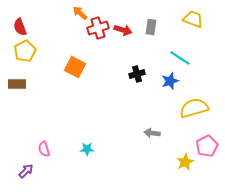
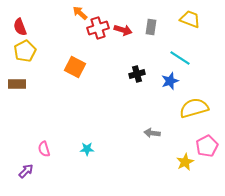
yellow trapezoid: moved 3 px left
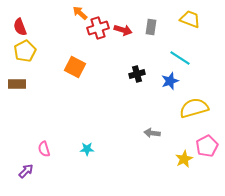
yellow star: moved 1 px left, 3 px up
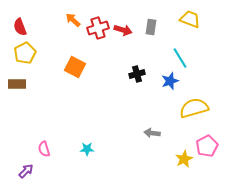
orange arrow: moved 7 px left, 7 px down
yellow pentagon: moved 2 px down
cyan line: rotated 25 degrees clockwise
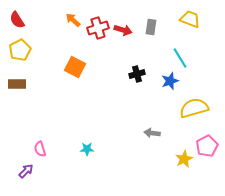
red semicircle: moved 3 px left, 7 px up; rotated 12 degrees counterclockwise
yellow pentagon: moved 5 px left, 3 px up
pink semicircle: moved 4 px left
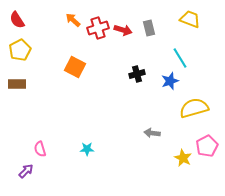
gray rectangle: moved 2 px left, 1 px down; rotated 21 degrees counterclockwise
yellow star: moved 1 px left, 1 px up; rotated 18 degrees counterclockwise
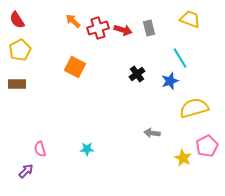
orange arrow: moved 1 px down
black cross: rotated 21 degrees counterclockwise
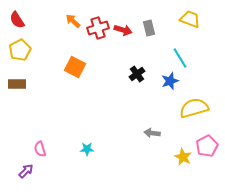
yellow star: moved 1 px up
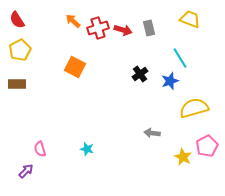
black cross: moved 3 px right
cyan star: rotated 16 degrees clockwise
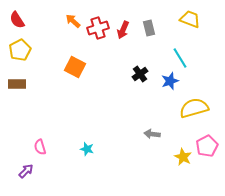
red arrow: rotated 96 degrees clockwise
gray arrow: moved 1 px down
pink semicircle: moved 2 px up
